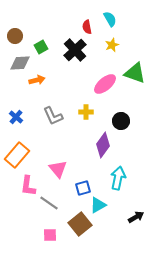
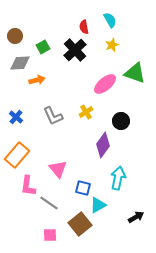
cyan semicircle: moved 1 px down
red semicircle: moved 3 px left
green square: moved 2 px right
yellow cross: rotated 32 degrees counterclockwise
blue square: rotated 28 degrees clockwise
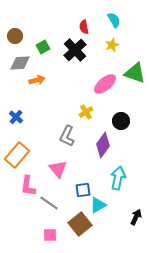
cyan semicircle: moved 4 px right
gray L-shape: moved 14 px right, 20 px down; rotated 50 degrees clockwise
blue square: moved 2 px down; rotated 21 degrees counterclockwise
black arrow: rotated 35 degrees counterclockwise
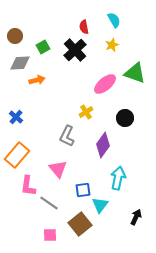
black circle: moved 4 px right, 3 px up
cyan triangle: moved 2 px right; rotated 24 degrees counterclockwise
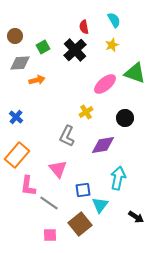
purple diamond: rotated 45 degrees clockwise
black arrow: rotated 98 degrees clockwise
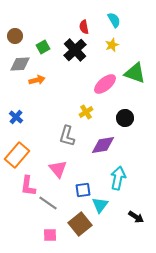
gray diamond: moved 1 px down
gray L-shape: rotated 10 degrees counterclockwise
gray line: moved 1 px left
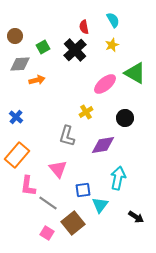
cyan semicircle: moved 1 px left
green triangle: rotated 10 degrees clockwise
brown square: moved 7 px left, 1 px up
pink square: moved 3 px left, 2 px up; rotated 32 degrees clockwise
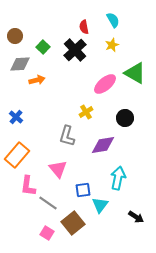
green square: rotated 16 degrees counterclockwise
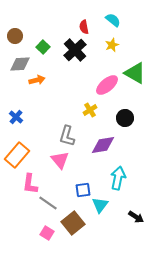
cyan semicircle: rotated 21 degrees counterclockwise
pink ellipse: moved 2 px right, 1 px down
yellow cross: moved 4 px right, 2 px up
pink triangle: moved 2 px right, 9 px up
pink L-shape: moved 2 px right, 2 px up
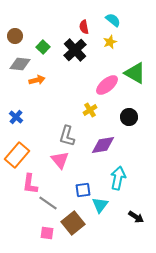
yellow star: moved 2 px left, 3 px up
gray diamond: rotated 10 degrees clockwise
black circle: moved 4 px right, 1 px up
pink square: rotated 24 degrees counterclockwise
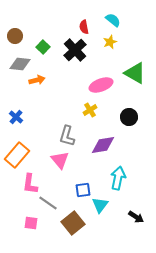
pink ellipse: moved 6 px left; rotated 20 degrees clockwise
pink square: moved 16 px left, 10 px up
